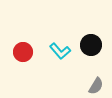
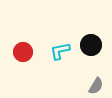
cyan L-shape: rotated 120 degrees clockwise
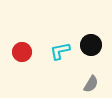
red circle: moved 1 px left
gray semicircle: moved 5 px left, 2 px up
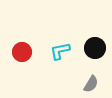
black circle: moved 4 px right, 3 px down
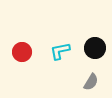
gray semicircle: moved 2 px up
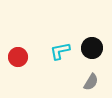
black circle: moved 3 px left
red circle: moved 4 px left, 5 px down
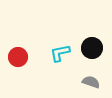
cyan L-shape: moved 2 px down
gray semicircle: rotated 102 degrees counterclockwise
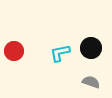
black circle: moved 1 px left
red circle: moved 4 px left, 6 px up
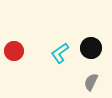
cyan L-shape: rotated 25 degrees counterclockwise
gray semicircle: rotated 84 degrees counterclockwise
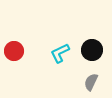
black circle: moved 1 px right, 2 px down
cyan L-shape: rotated 10 degrees clockwise
